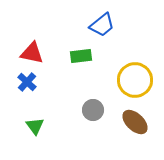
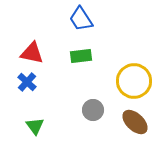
blue trapezoid: moved 21 px left, 6 px up; rotated 96 degrees clockwise
yellow circle: moved 1 px left, 1 px down
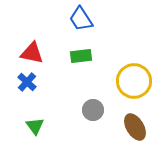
brown ellipse: moved 5 px down; rotated 16 degrees clockwise
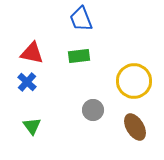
blue trapezoid: rotated 12 degrees clockwise
green rectangle: moved 2 px left
green triangle: moved 3 px left
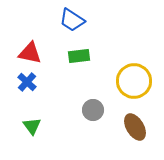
blue trapezoid: moved 9 px left, 1 px down; rotated 36 degrees counterclockwise
red triangle: moved 2 px left
